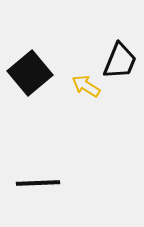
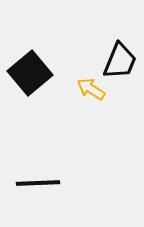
yellow arrow: moved 5 px right, 3 px down
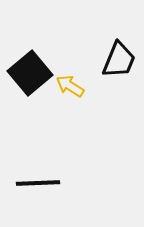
black trapezoid: moved 1 px left, 1 px up
yellow arrow: moved 21 px left, 3 px up
